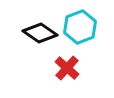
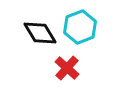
black diamond: rotated 24 degrees clockwise
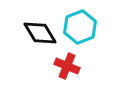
red cross: moved 2 px up; rotated 20 degrees counterclockwise
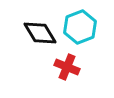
red cross: moved 1 px down
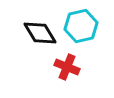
cyan hexagon: moved 1 px right, 1 px up; rotated 8 degrees clockwise
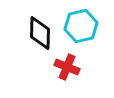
black diamond: rotated 32 degrees clockwise
